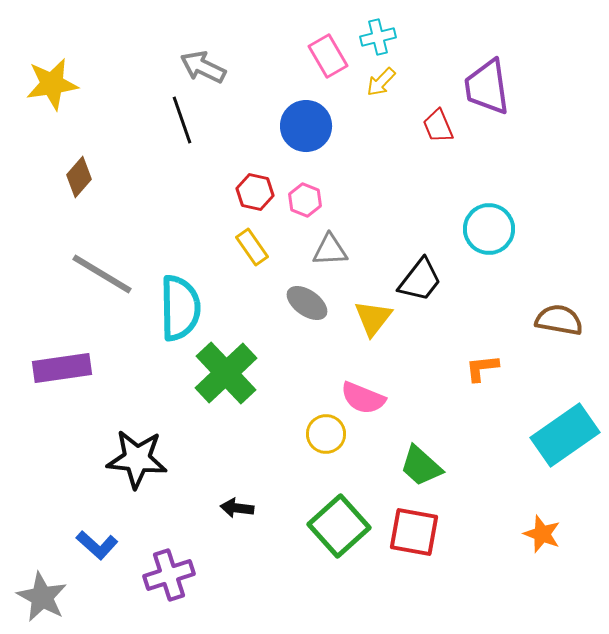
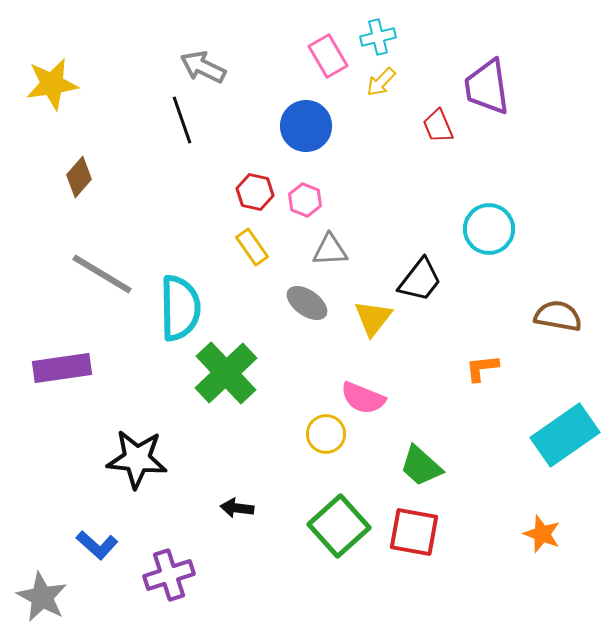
brown semicircle: moved 1 px left, 4 px up
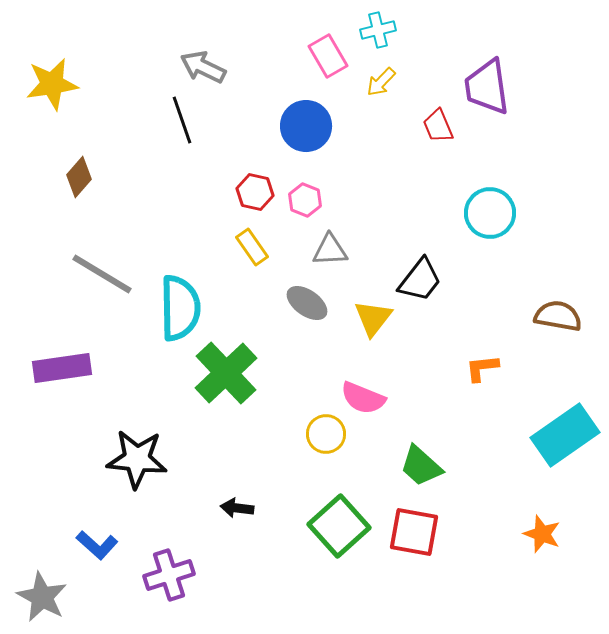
cyan cross: moved 7 px up
cyan circle: moved 1 px right, 16 px up
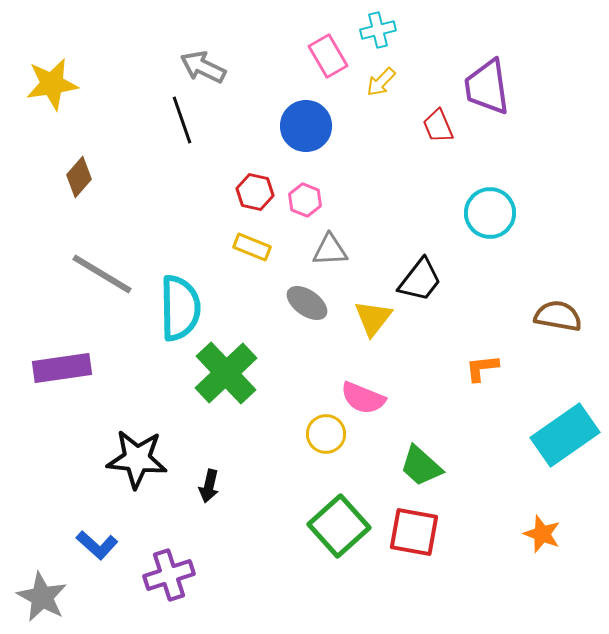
yellow rectangle: rotated 33 degrees counterclockwise
black arrow: moved 28 px left, 22 px up; rotated 84 degrees counterclockwise
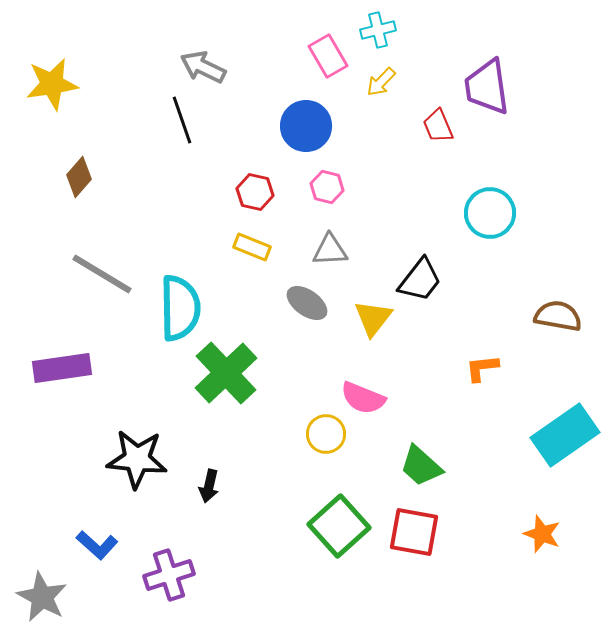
pink hexagon: moved 22 px right, 13 px up; rotated 8 degrees counterclockwise
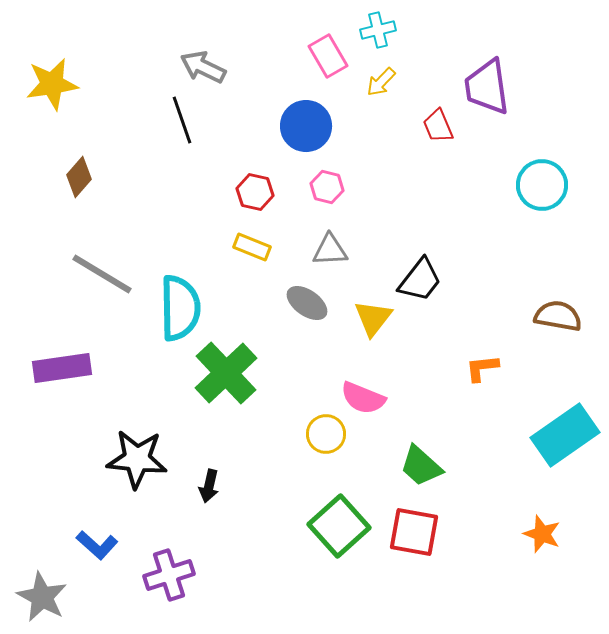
cyan circle: moved 52 px right, 28 px up
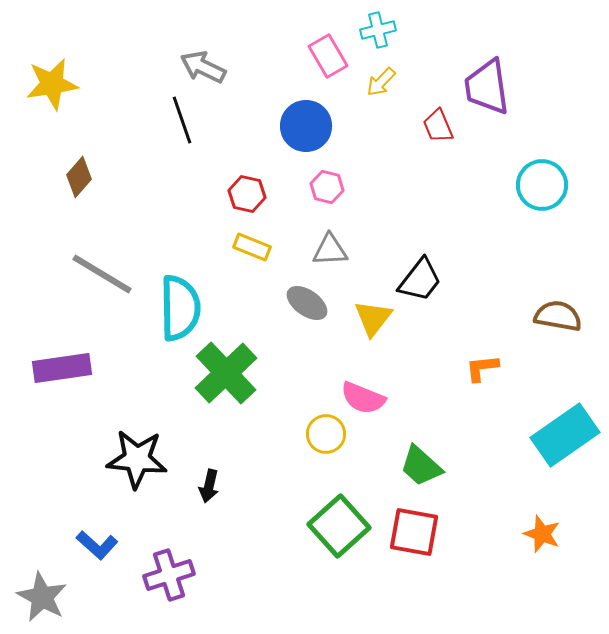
red hexagon: moved 8 px left, 2 px down
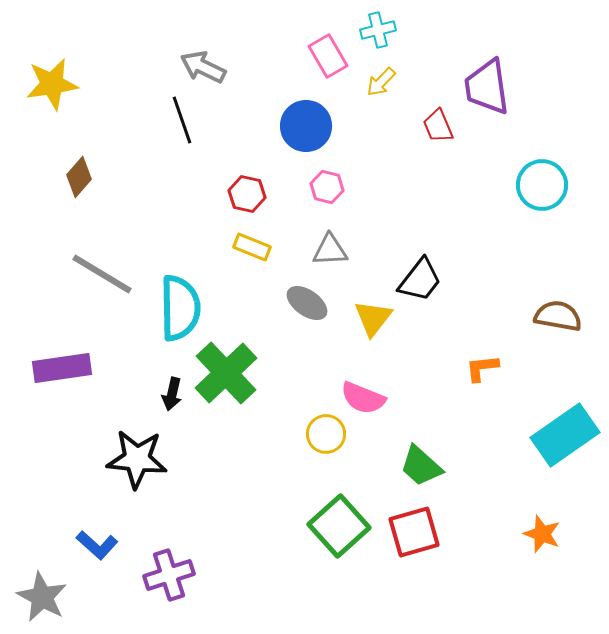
black arrow: moved 37 px left, 92 px up
red square: rotated 26 degrees counterclockwise
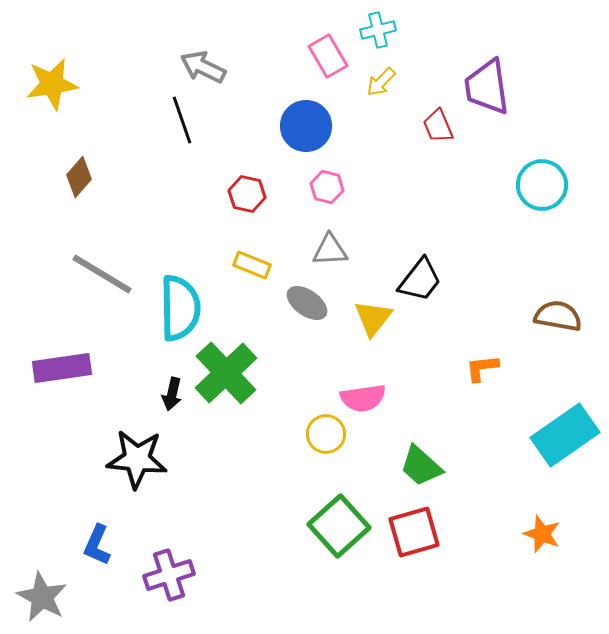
yellow rectangle: moved 18 px down
pink semicircle: rotated 30 degrees counterclockwise
blue L-shape: rotated 72 degrees clockwise
